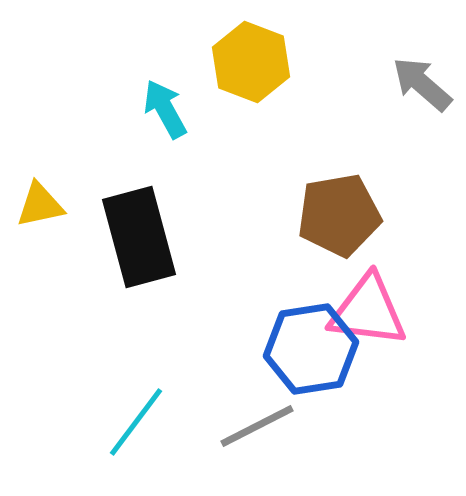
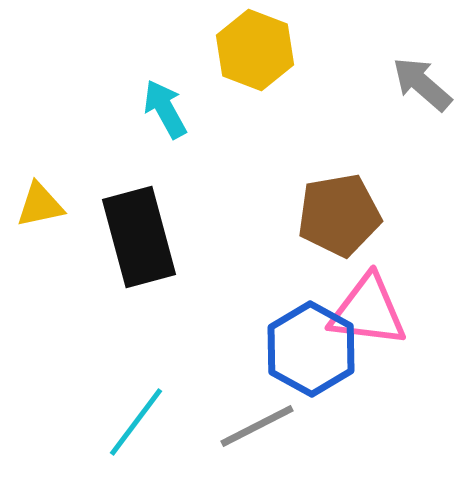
yellow hexagon: moved 4 px right, 12 px up
blue hexagon: rotated 22 degrees counterclockwise
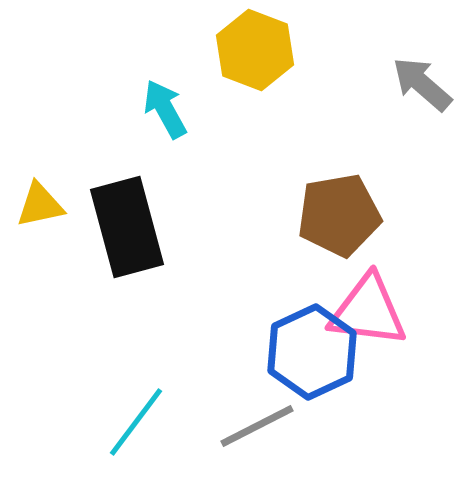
black rectangle: moved 12 px left, 10 px up
blue hexagon: moved 1 px right, 3 px down; rotated 6 degrees clockwise
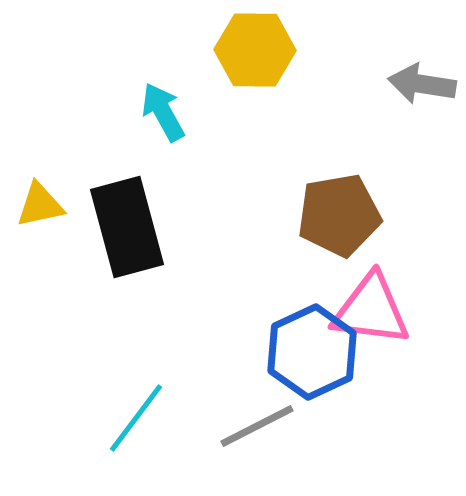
yellow hexagon: rotated 20 degrees counterclockwise
gray arrow: rotated 32 degrees counterclockwise
cyan arrow: moved 2 px left, 3 px down
pink triangle: moved 3 px right, 1 px up
cyan line: moved 4 px up
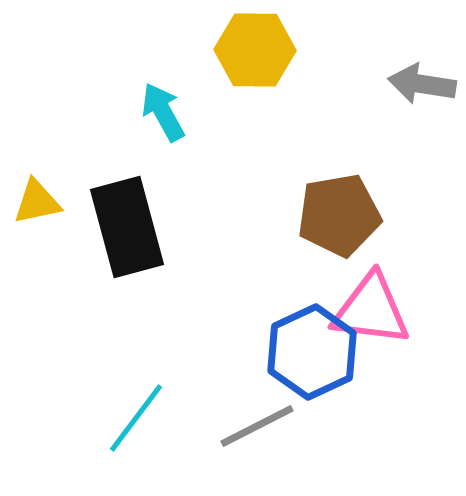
yellow triangle: moved 3 px left, 3 px up
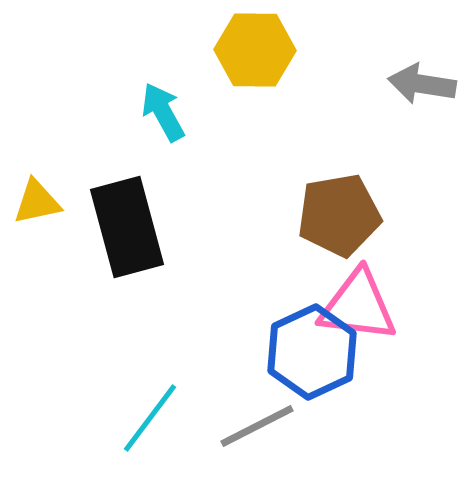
pink triangle: moved 13 px left, 4 px up
cyan line: moved 14 px right
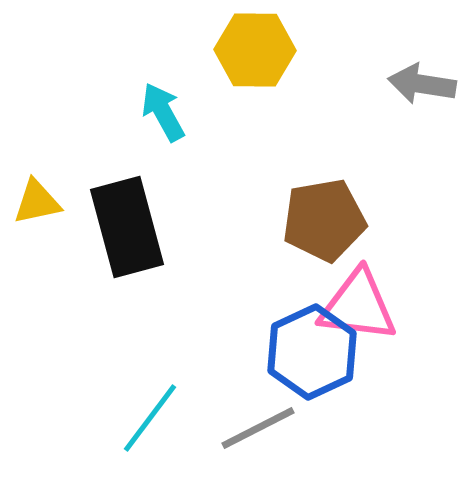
brown pentagon: moved 15 px left, 5 px down
gray line: moved 1 px right, 2 px down
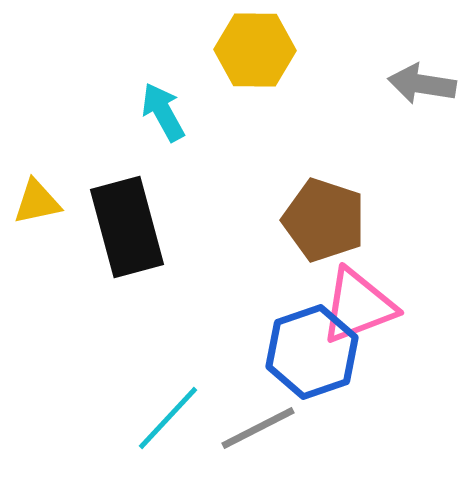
brown pentagon: rotated 28 degrees clockwise
pink triangle: rotated 28 degrees counterclockwise
blue hexagon: rotated 6 degrees clockwise
cyan line: moved 18 px right; rotated 6 degrees clockwise
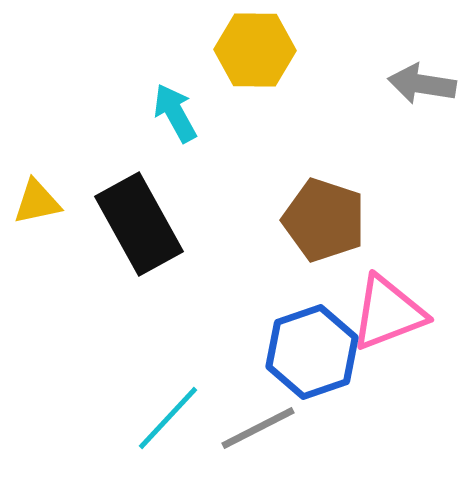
cyan arrow: moved 12 px right, 1 px down
black rectangle: moved 12 px right, 3 px up; rotated 14 degrees counterclockwise
pink triangle: moved 30 px right, 7 px down
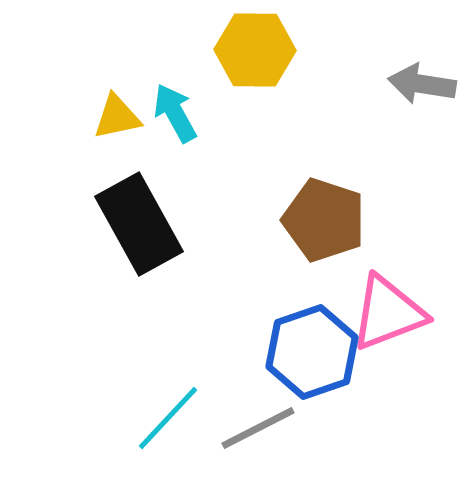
yellow triangle: moved 80 px right, 85 px up
